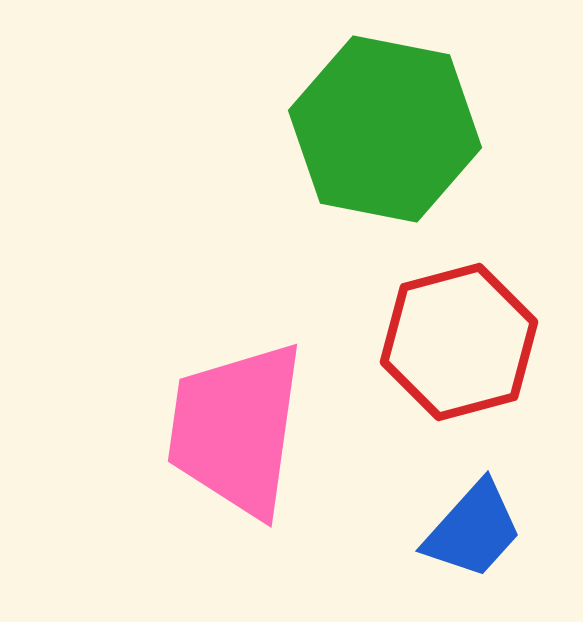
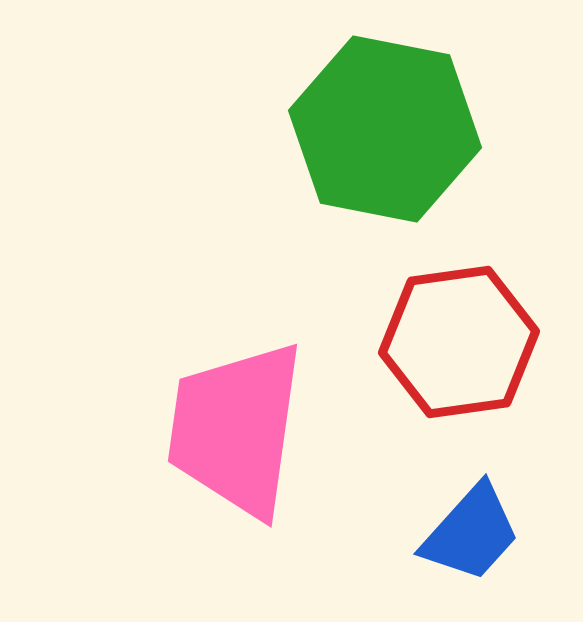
red hexagon: rotated 7 degrees clockwise
blue trapezoid: moved 2 px left, 3 px down
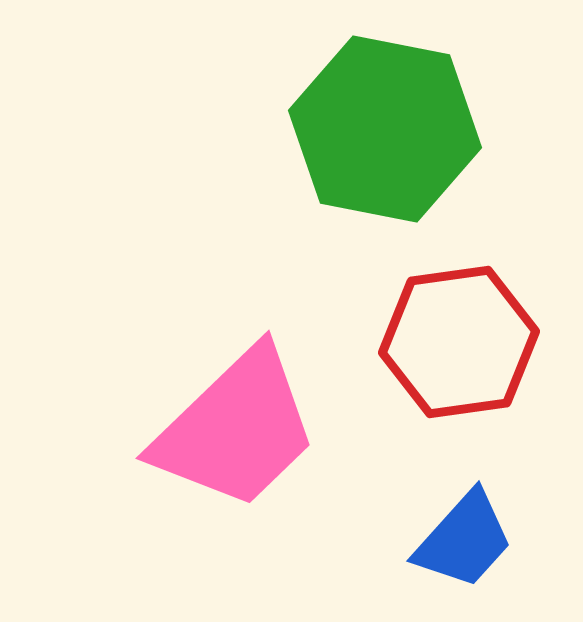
pink trapezoid: rotated 142 degrees counterclockwise
blue trapezoid: moved 7 px left, 7 px down
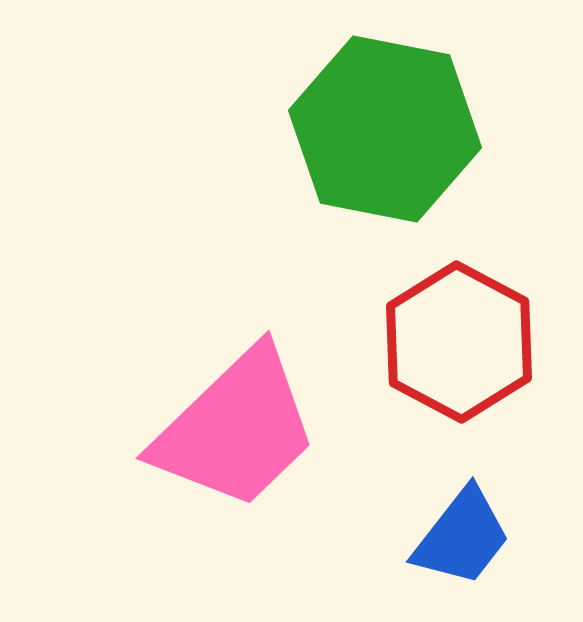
red hexagon: rotated 24 degrees counterclockwise
blue trapezoid: moved 2 px left, 3 px up; rotated 4 degrees counterclockwise
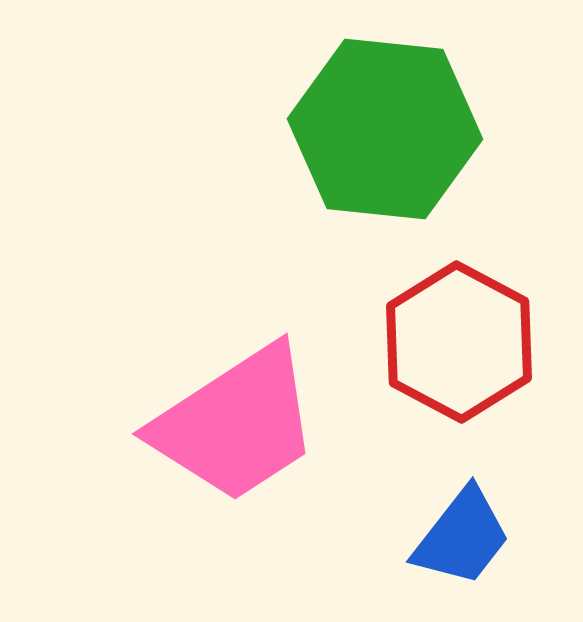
green hexagon: rotated 5 degrees counterclockwise
pink trapezoid: moved 5 px up; rotated 11 degrees clockwise
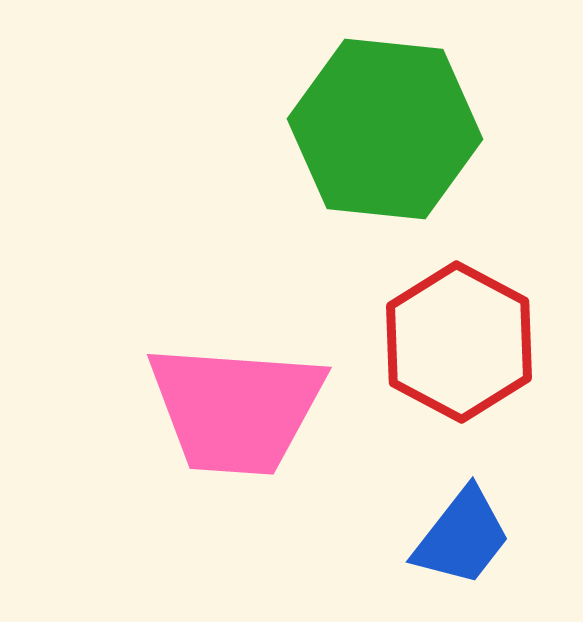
pink trapezoid: moved 15 px up; rotated 37 degrees clockwise
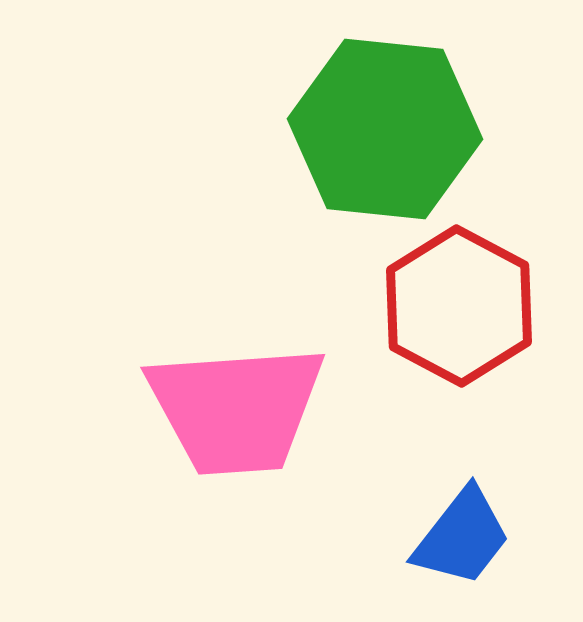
red hexagon: moved 36 px up
pink trapezoid: rotated 8 degrees counterclockwise
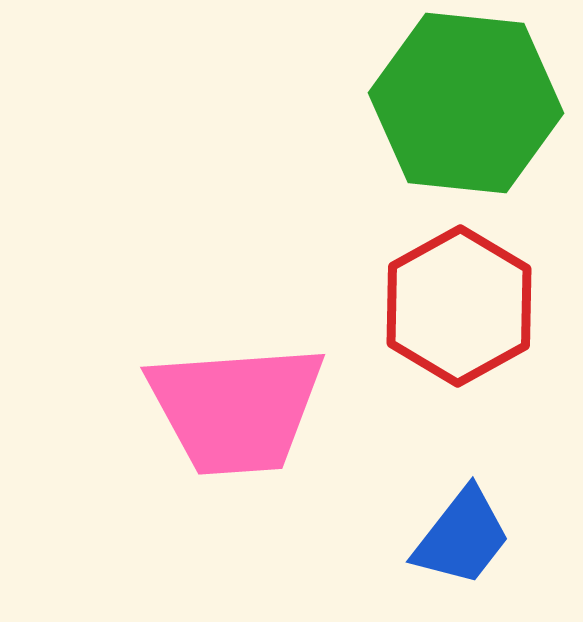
green hexagon: moved 81 px right, 26 px up
red hexagon: rotated 3 degrees clockwise
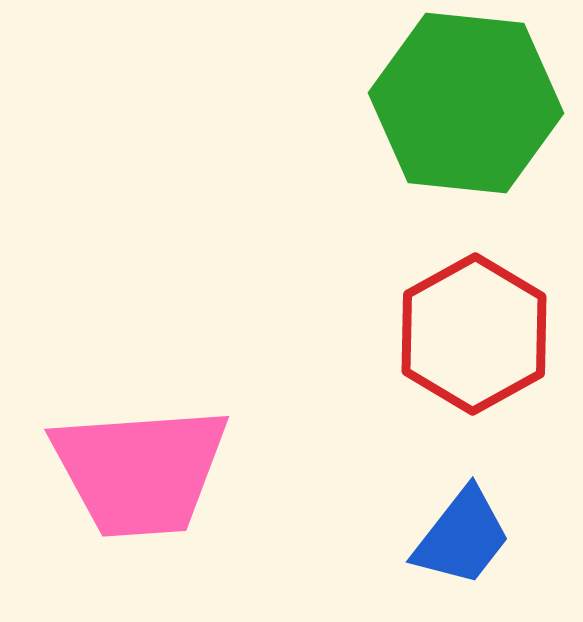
red hexagon: moved 15 px right, 28 px down
pink trapezoid: moved 96 px left, 62 px down
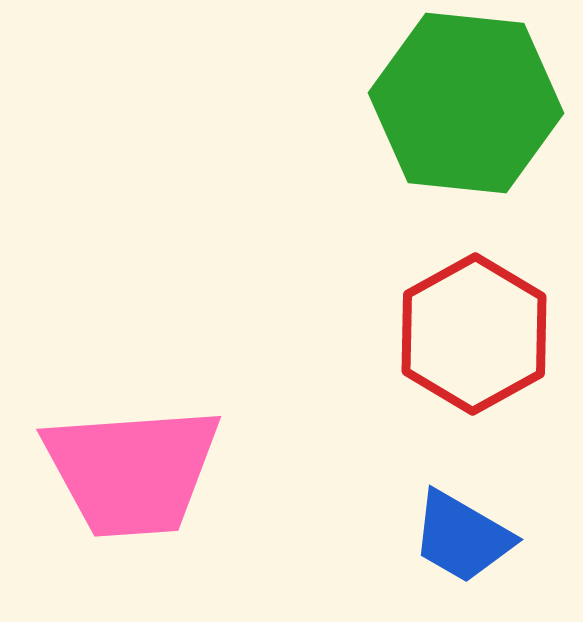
pink trapezoid: moved 8 px left
blue trapezoid: rotated 82 degrees clockwise
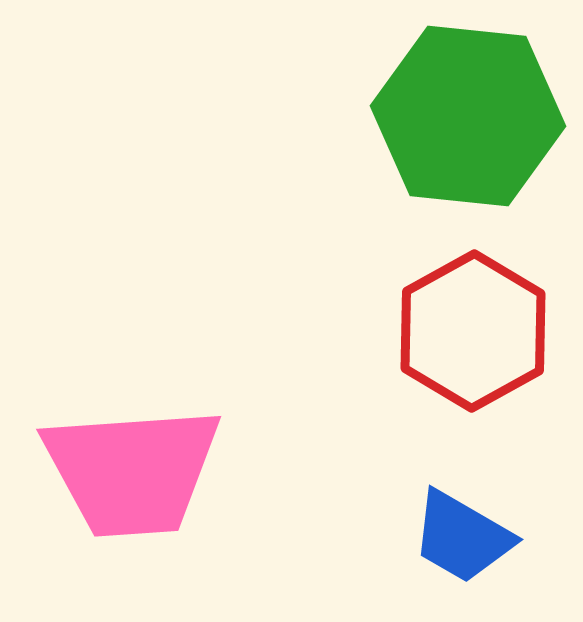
green hexagon: moved 2 px right, 13 px down
red hexagon: moved 1 px left, 3 px up
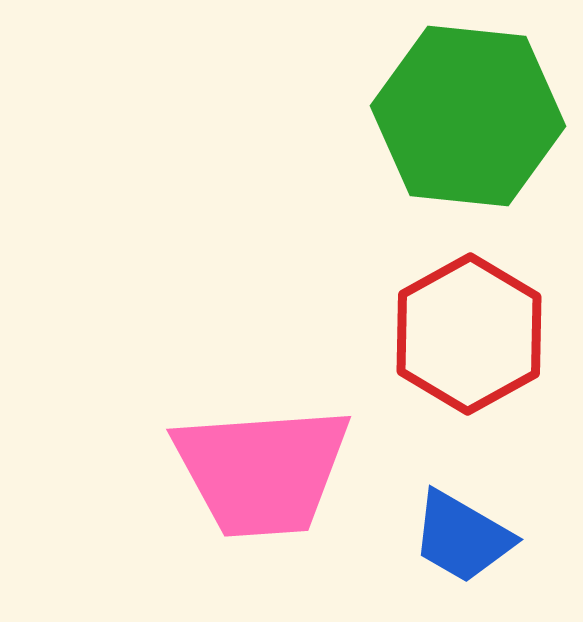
red hexagon: moved 4 px left, 3 px down
pink trapezoid: moved 130 px right
